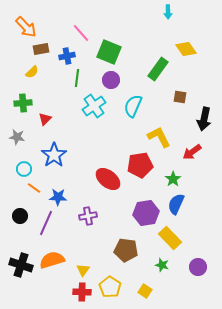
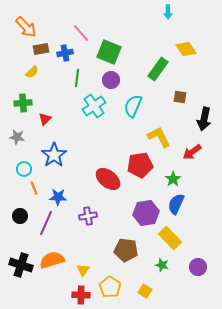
blue cross at (67, 56): moved 2 px left, 3 px up
orange line at (34, 188): rotated 32 degrees clockwise
red cross at (82, 292): moved 1 px left, 3 px down
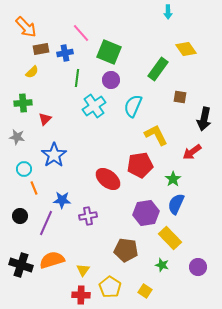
yellow L-shape at (159, 137): moved 3 px left, 2 px up
blue star at (58, 197): moved 4 px right, 3 px down
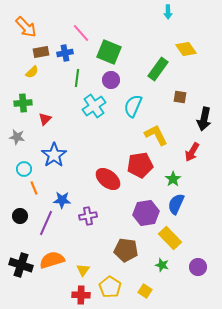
brown rectangle at (41, 49): moved 3 px down
red arrow at (192, 152): rotated 24 degrees counterclockwise
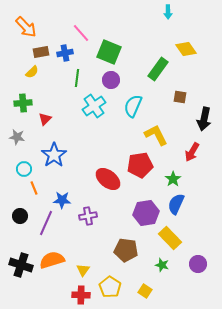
purple circle at (198, 267): moved 3 px up
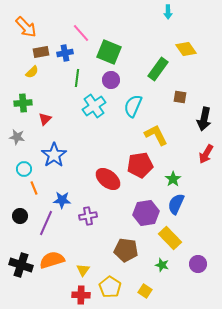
red arrow at (192, 152): moved 14 px right, 2 px down
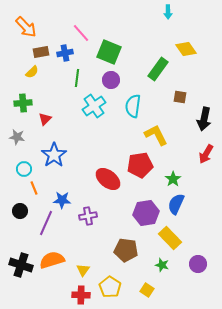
cyan semicircle at (133, 106): rotated 15 degrees counterclockwise
black circle at (20, 216): moved 5 px up
yellow square at (145, 291): moved 2 px right, 1 px up
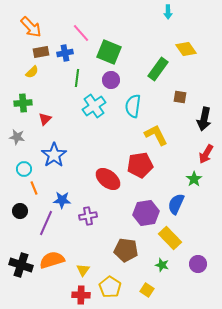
orange arrow at (26, 27): moved 5 px right
green star at (173, 179): moved 21 px right
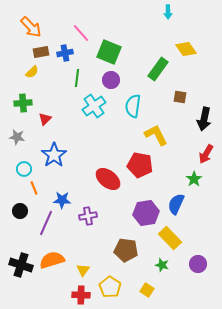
red pentagon at (140, 165): rotated 20 degrees clockwise
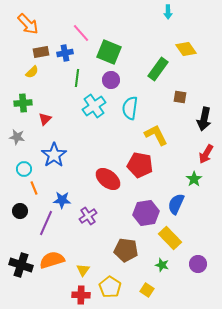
orange arrow at (31, 27): moved 3 px left, 3 px up
cyan semicircle at (133, 106): moved 3 px left, 2 px down
purple cross at (88, 216): rotated 24 degrees counterclockwise
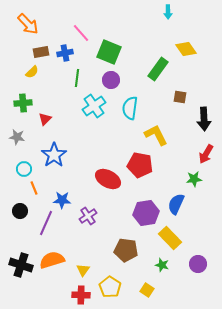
black arrow at (204, 119): rotated 15 degrees counterclockwise
red ellipse at (108, 179): rotated 10 degrees counterclockwise
green star at (194, 179): rotated 28 degrees clockwise
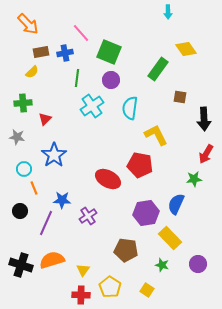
cyan cross at (94, 106): moved 2 px left
